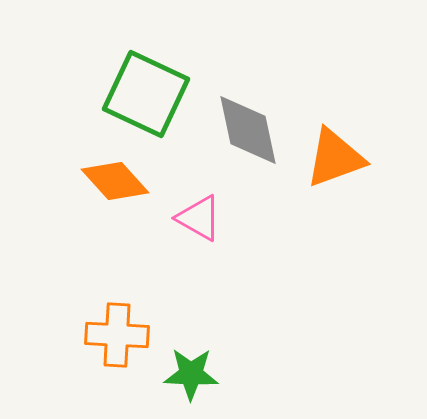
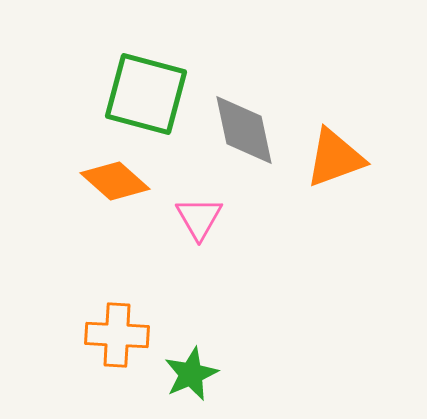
green square: rotated 10 degrees counterclockwise
gray diamond: moved 4 px left
orange diamond: rotated 6 degrees counterclockwise
pink triangle: rotated 30 degrees clockwise
green star: rotated 26 degrees counterclockwise
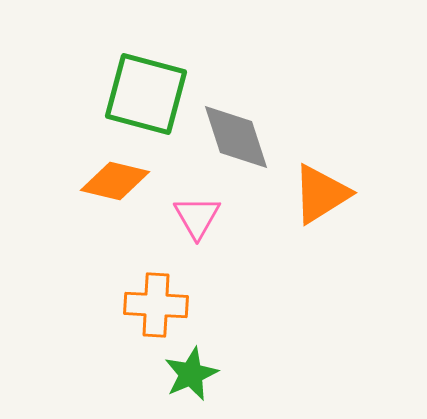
gray diamond: moved 8 px left, 7 px down; rotated 6 degrees counterclockwise
orange triangle: moved 14 px left, 36 px down; rotated 12 degrees counterclockwise
orange diamond: rotated 28 degrees counterclockwise
pink triangle: moved 2 px left, 1 px up
orange cross: moved 39 px right, 30 px up
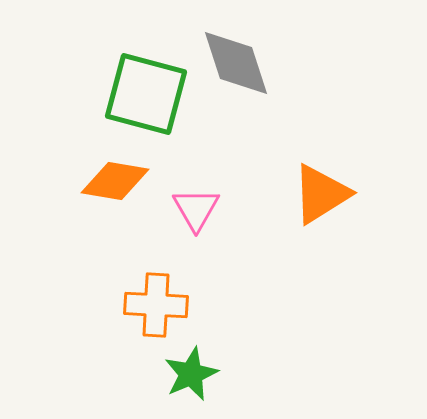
gray diamond: moved 74 px up
orange diamond: rotated 4 degrees counterclockwise
pink triangle: moved 1 px left, 8 px up
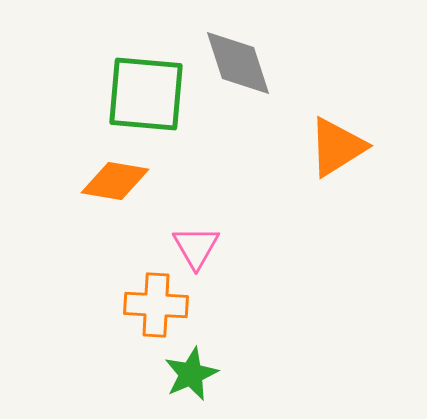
gray diamond: moved 2 px right
green square: rotated 10 degrees counterclockwise
orange triangle: moved 16 px right, 47 px up
pink triangle: moved 38 px down
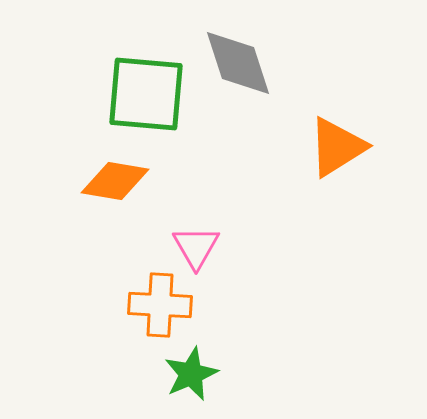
orange cross: moved 4 px right
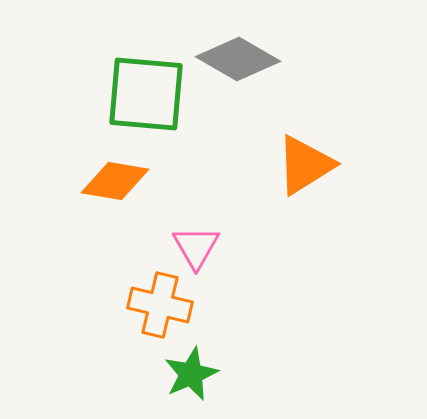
gray diamond: moved 4 px up; rotated 42 degrees counterclockwise
orange triangle: moved 32 px left, 18 px down
orange cross: rotated 10 degrees clockwise
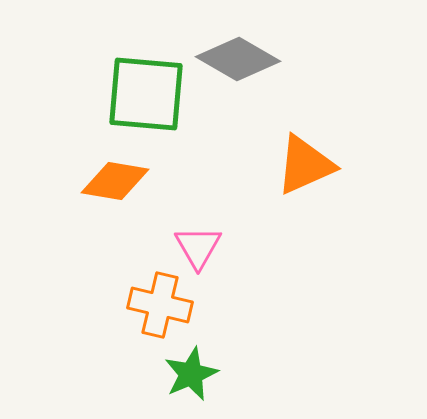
orange triangle: rotated 8 degrees clockwise
pink triangle: moved 2 px right
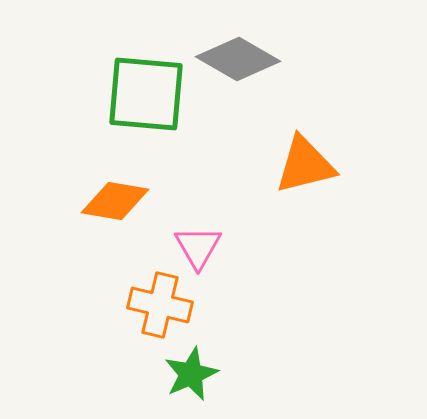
orange triangle: rotated 10 degrees clockwise
orange diamond: moved 20 px down
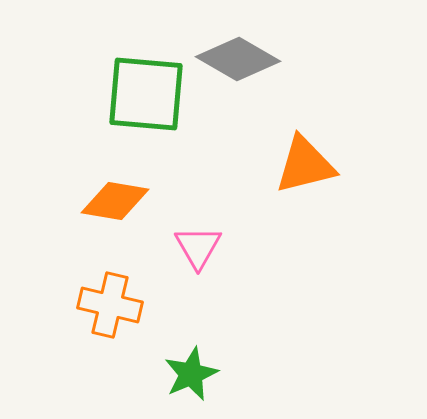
orange cross: moved 50 px left
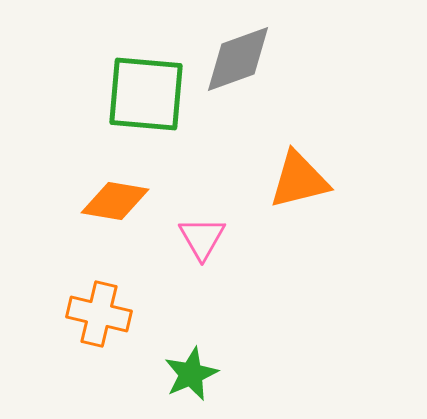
gray diamond: rotated 50 degrees counterclockwise
orange triangle: moved 6 px left, 15 px down
pink triangle: moved 4 px right, 9 px up
orange cross: moved 11 px left, 9 px down
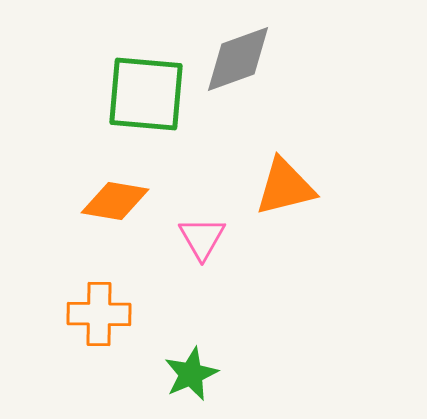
orange triangle: moved 14 px left, 7 px down
orange cross: rotated 12 degrees counterclockwise
